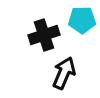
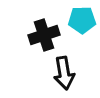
black arrow: rotated 148 degrees clockwise
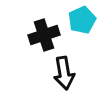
cyan pentagon: rotated 24 degrees counterclockwise
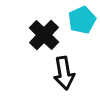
black cross: rotated 28 degrees counterclockwise
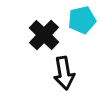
cyan pentagon: rotated 12 degrees clockwise
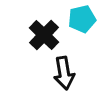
cyan pentagon: moved 1 px up
